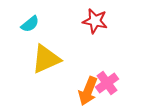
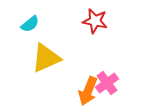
yellow triangle: moved 1 px up
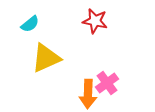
orange arrow: moved 3 px down; rotated 20 degrees counterclockwise
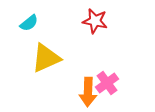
cyan semicircle: moved 1 px left, 1 px up
orange arrow: moved 2 px up
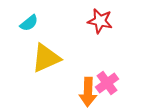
red star: moved 5 px right
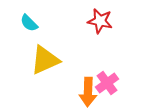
cyan semicircle: rotated 84 degrees clockwise
yellow triangle: moved 1 px left, 2 px down
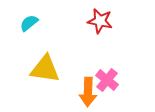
cyan semicircle: rotated 96 degrees clockwise
yellow triangle: moved 9 px down; rotated 32 degrees clockwise
pink cross: moved 3 px up; rotated 15 degrees counterclockwise
